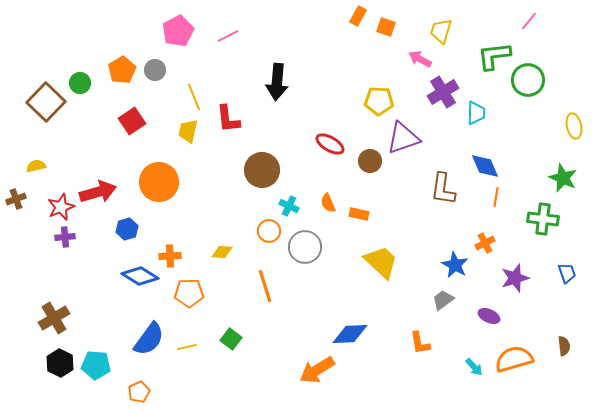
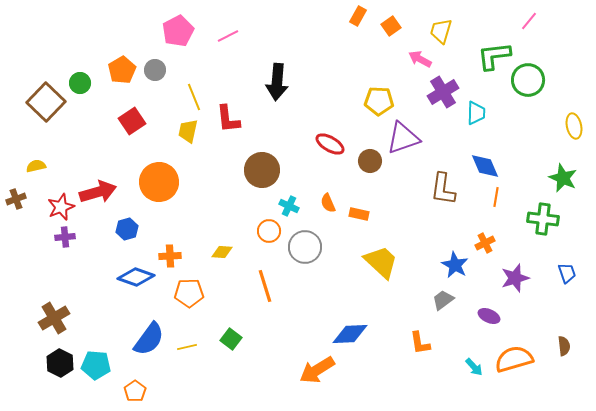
orange square at (386, 27): moved 5 px right, 1 px up; rotated 36 degrees clockwise
blue diamond at (140, 276): moved 4 px left, 1 px down; rotated 12 degrees counterclockwise
orange pentagon at (139, 392): moved 4 px left, 1 px up; rotated 10 degrees counterclockwise
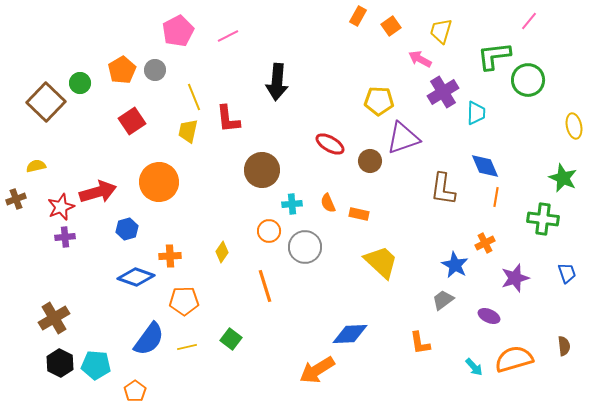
cyan cross at (289, 206): moved 3 px right, 2 px up; rotated 30 degrees counterclockwise
yellow diamond at (222, 252): rotated 60 degrees counterclockwise
orange pentagon at (189, 293): moved 5 px left, 8 px down
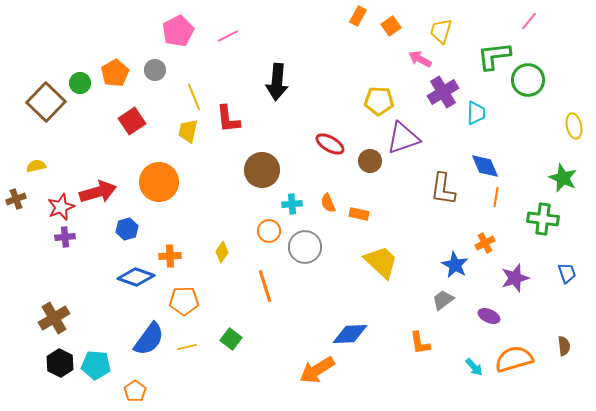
orange pentagon at (122, 70): moved 7 px left, 3 px down
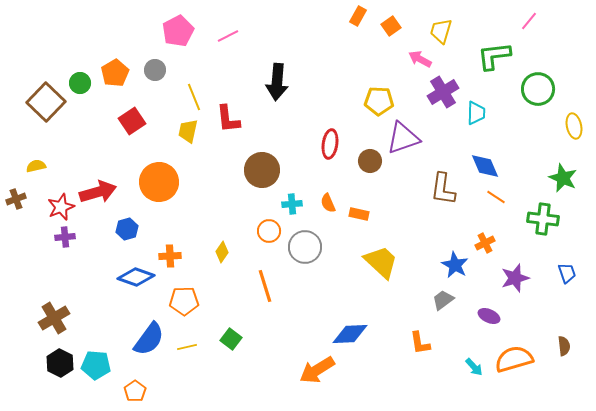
green circle at (528, 80): moved 10 px right, 9 px down
red ellipse at (330, 144): rotated 68 degrees clockwise
orange line at (496, 197): rotated 66 degrees counterclockwise
